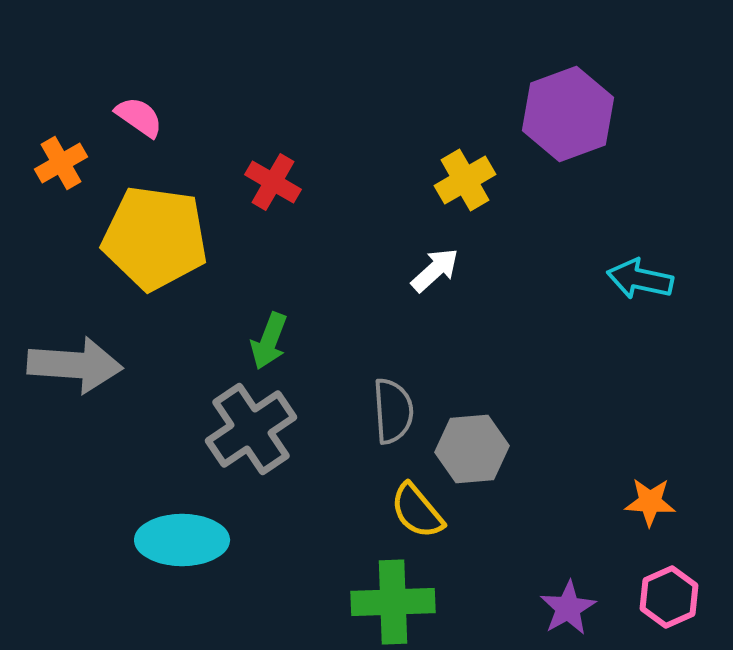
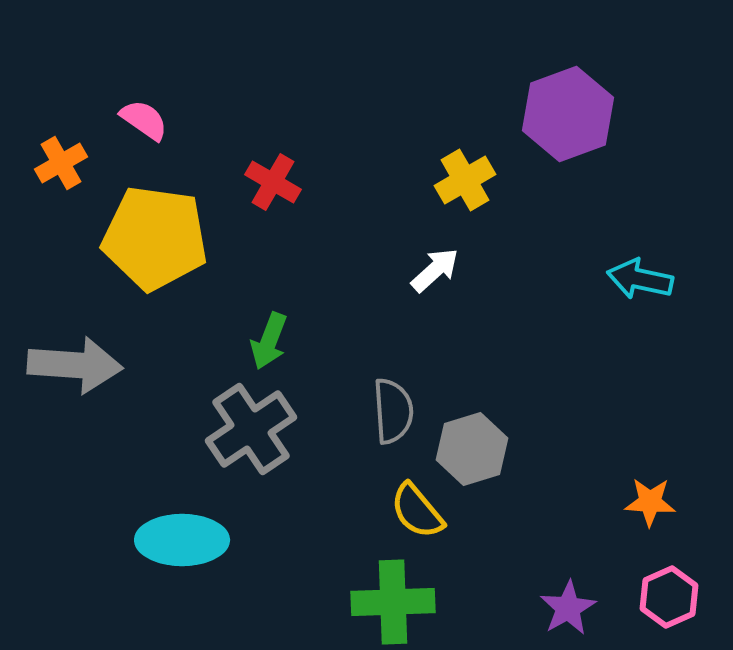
pink semicircle: moved 5 px right, 3 px down
gray hexagon: rotated 12 degrees counterclockwise
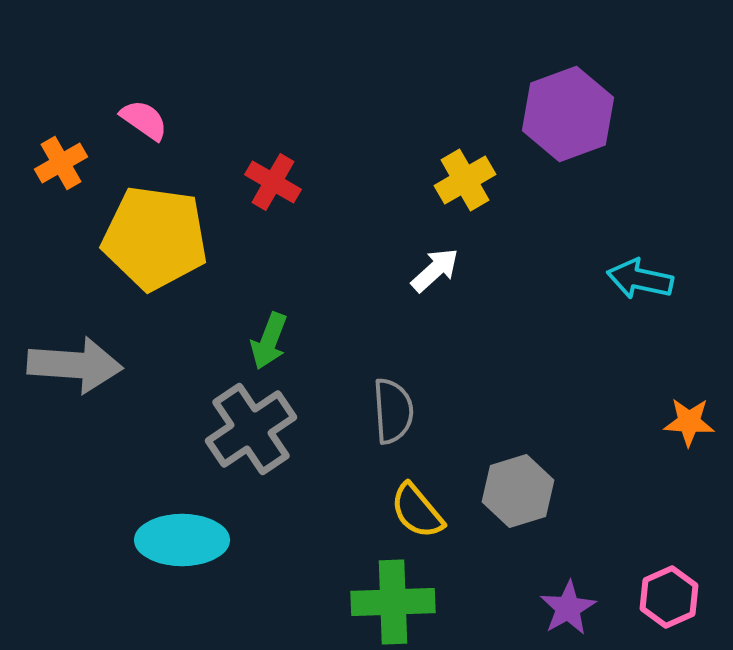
gray hexagon: moved 46 px right, 42 px down
orange star: moved 39 px right, 80 px up
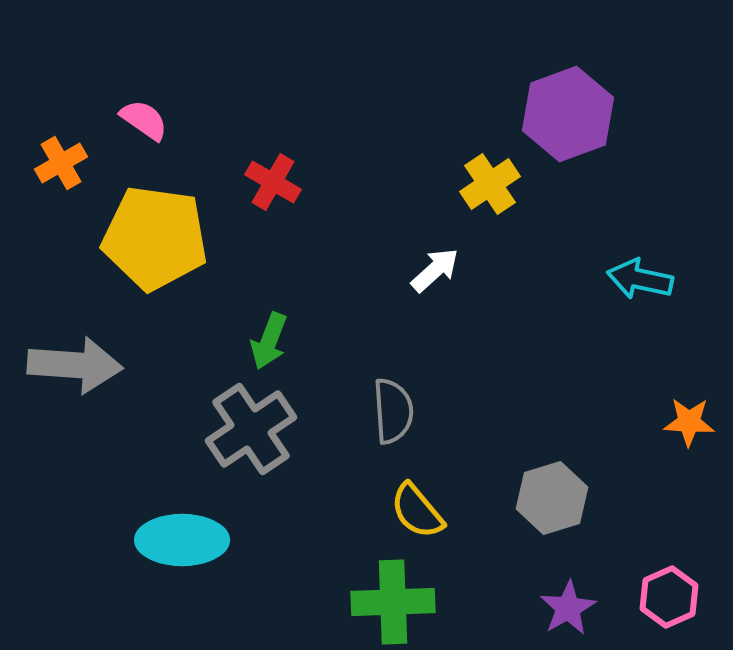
yellow cross: moved 25 px right, 4 px down; rotated 4 degrees counterclockwise
gray hexagon: moved 34 px right, 7 px down
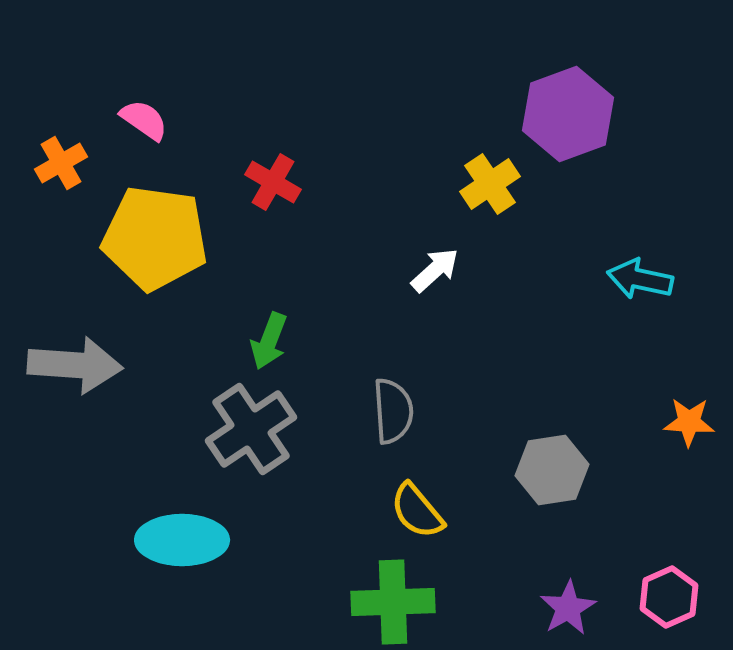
gray hexagon: moved 28 px up; rotated 8 degrees clockwise
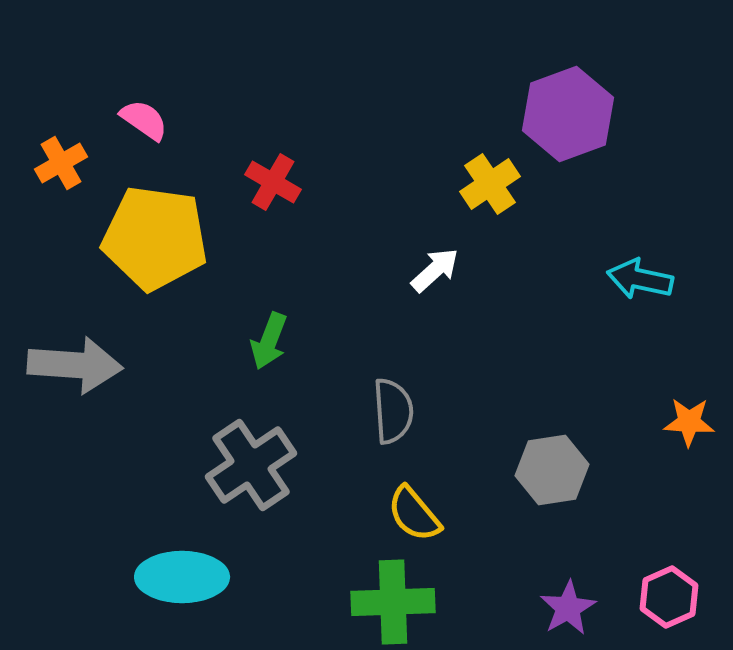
gray cross: moved 36 px down
yellow semicircle: moved 3 px left, 3 px down
cyan ellipse: moved 37 px down
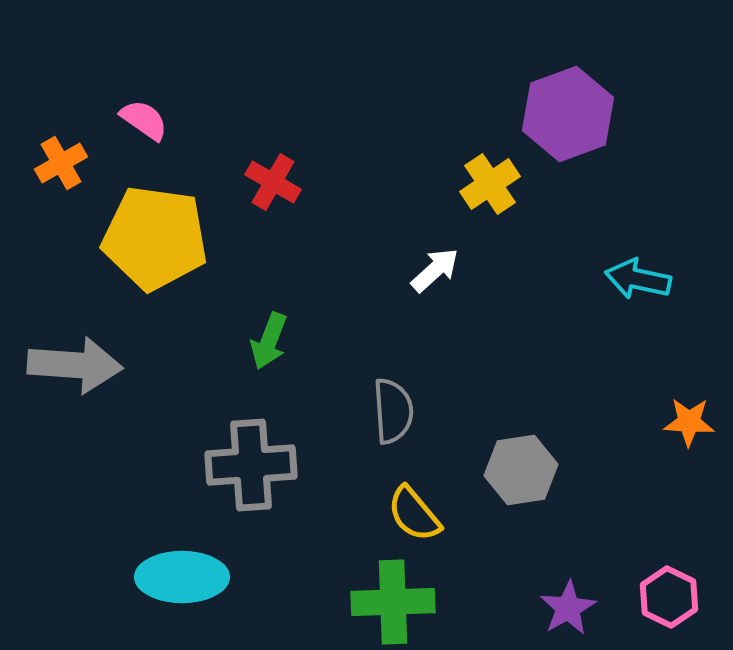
cyan arrow: moved 2 px left
gray cross: rotated 30 degrees clockwise
gray hexagon: moved 31 px left
pink hexagon: rotated 10 degrees counterclockwise
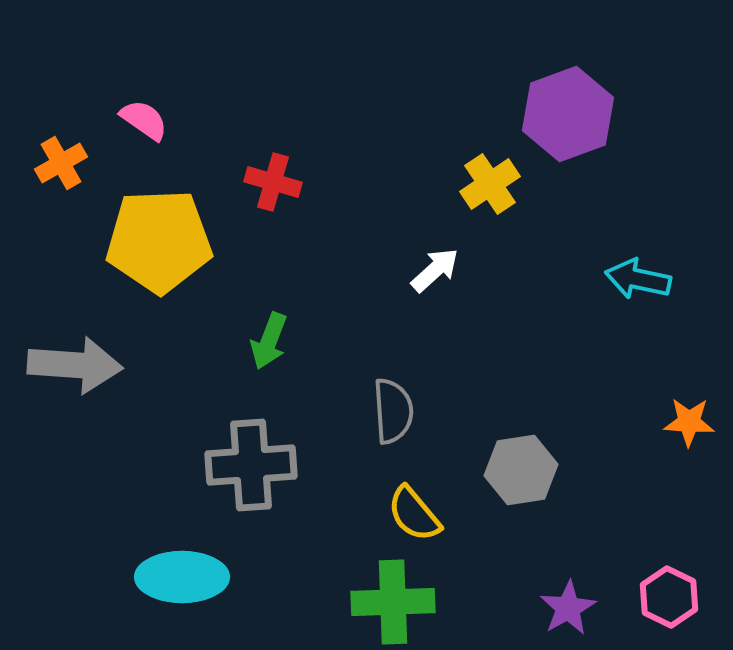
red cross: rotated 14 degrees counterclockwise
yellow pentagon: moved 4 px right, 3 px down; rotated 10 degrees counterclockwise
